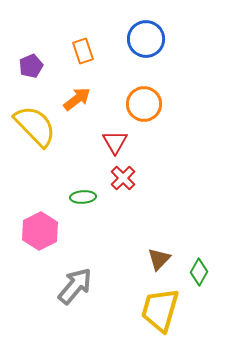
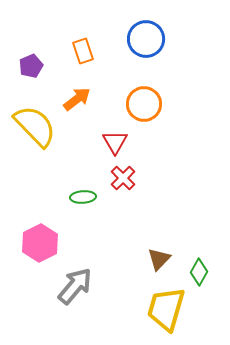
pink hexagon: moved 12 px down
yellow trapezoid: moved 6 px right, 1 px up
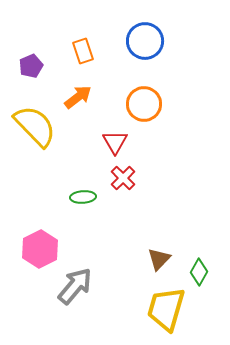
blue circle: moved 1 px left, 2 px down
orange arrow: moved 1 px right, 2 px up
pink hexagon: moved 6 px down
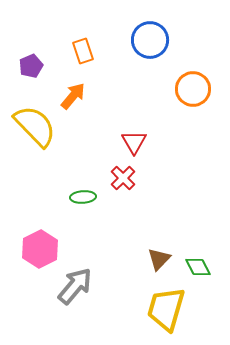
blue circle: moved 5 px right, 1 px up
orange arrow: moved 5 px left, 1 px up; rotated 12 degrees counterclockwise
orange circle: moved 49 px right, 15 px up
red triangle: moved 19 px right
green diamond: moved 1 px left, 5 px up; rotated 56 degrees counterclockwise
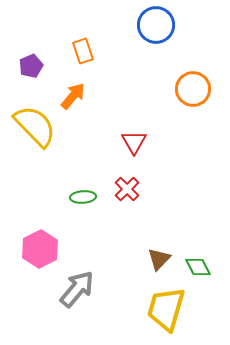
blue circle: moved 6 px right, 15 px up
red cross: moved 4 px right, 11 px down
gray arrow: moved 2 px right, 3 px down
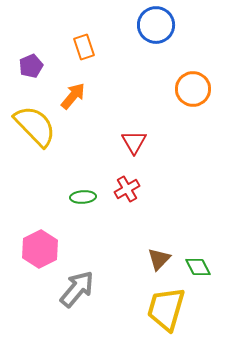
orange rectangle: moved 1 px right, 4 px up
red cross: rotated 15 degrees clockwise
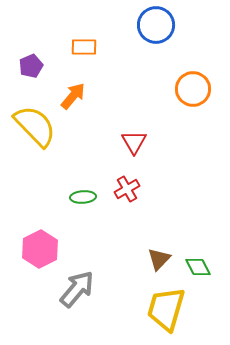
orange rectangle: rotated 70 degrees counterclockwise
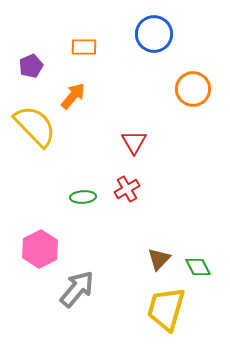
blue circle: moved 2 px left, 9 px down
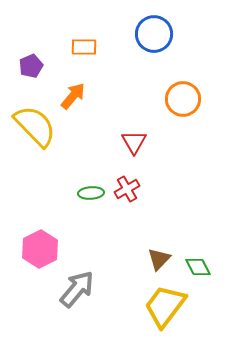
orange circle: moved 10 px left, 10 px down
green ellipse: moved 8 px right, 4 px up
yellow trapezoid: moved 1 px left, 3 px up; rotated 21 degrees clockwise
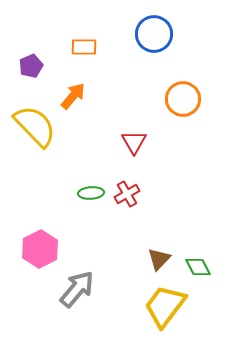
red cross: moved 5 px down
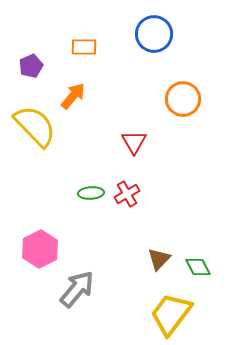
yellow trapezoid: moved 6 px right, 8 px down
